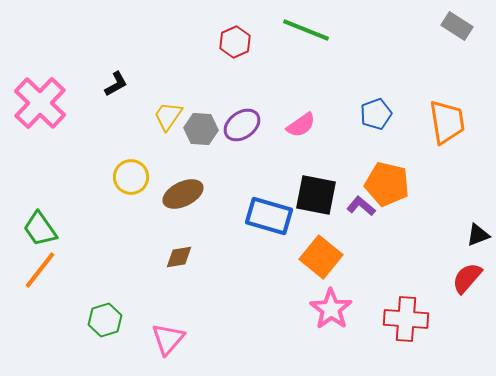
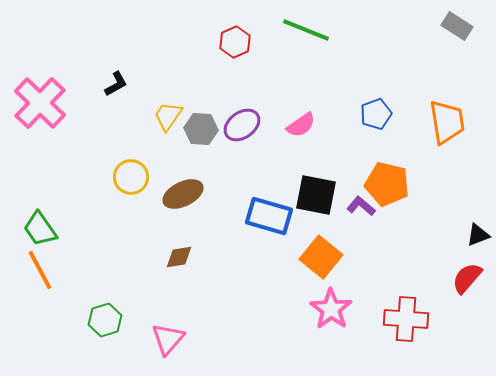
orange line: rotated 66 degrees counterclockwise
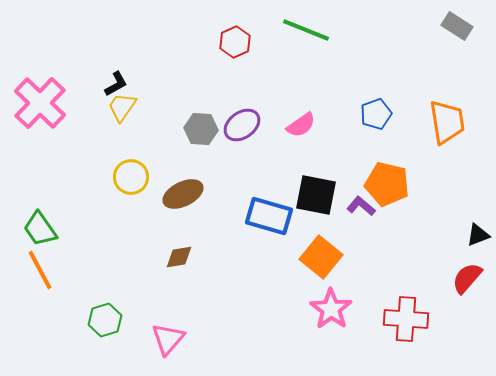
yellow trapezoid: moved 46 px left, 9 px up
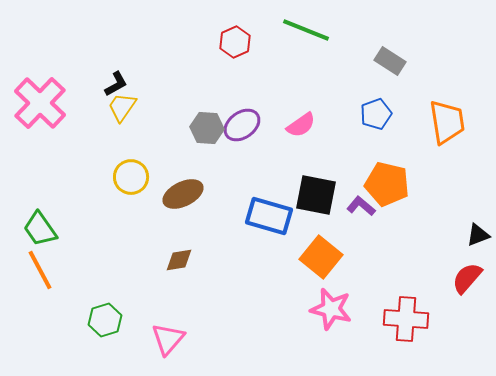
gray rectangle: moved 67 px left, 35 px down
gray hexagon: moved 6 px right, 1 px up
brown diamond: moved 3 px down
pink star: rotated 21 degrees counterclockwise
